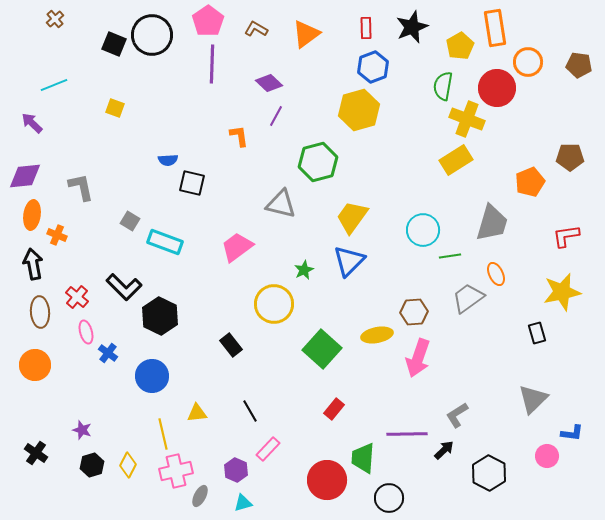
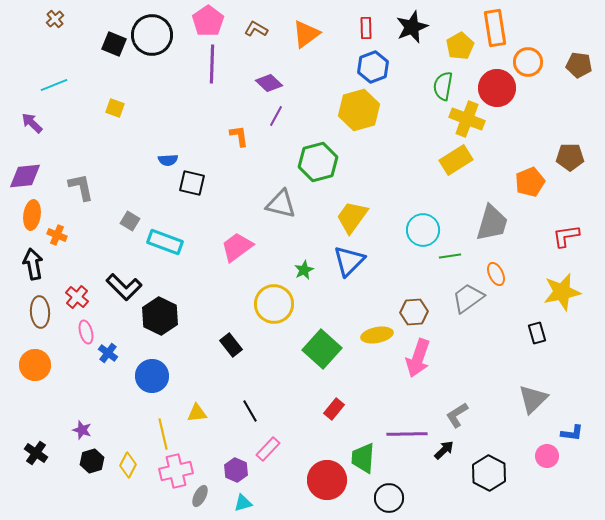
black hexagon at (92, 465): moved 4 px up
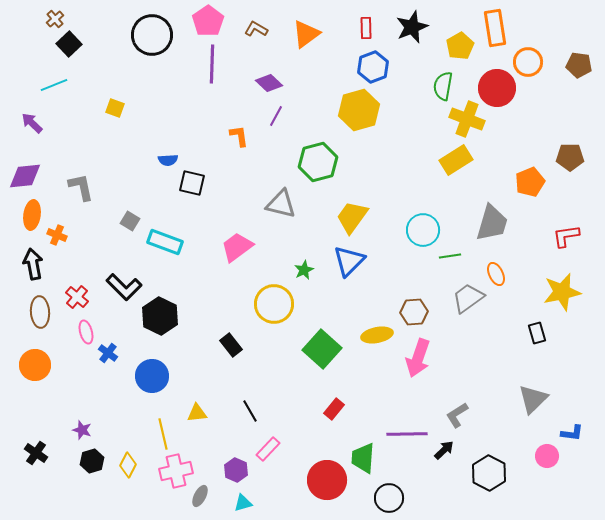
black square at (114, 44): moved 45 px left; rotated 25 degrees clockwise
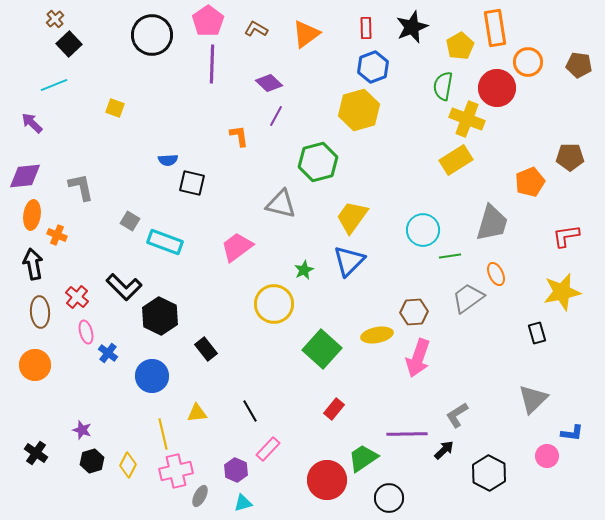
black rectangle at (231, 345): moved 25 px left, 4 px down
green trapezoid at (363, 458): rotated 52 degrees clockwise
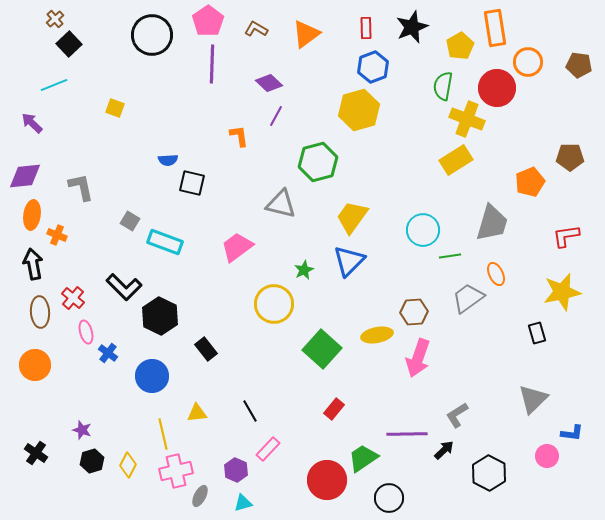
red cross at (77, 297): moved 4 px left, 1 px down
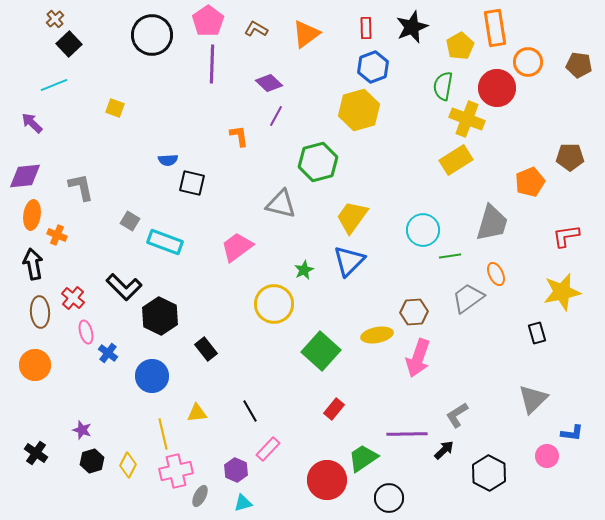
green square at (322, 349): moved 1 px left, 2 px down
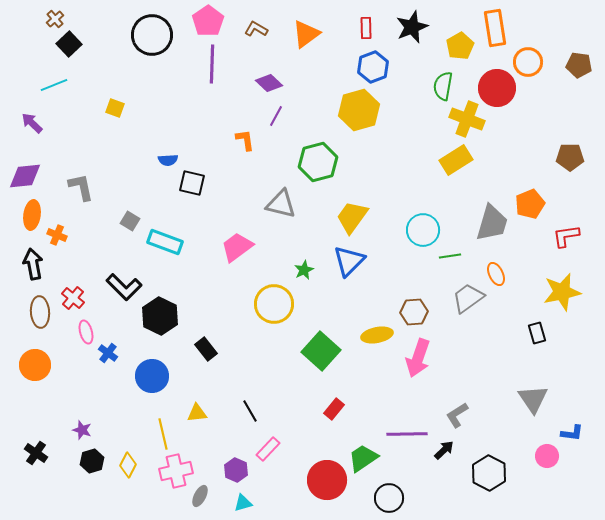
orange L-shape at (239, 136): moved 6 px right, 4 px down
orange pentagon at (530, 182): moved 22 px down
gray triangle at (533, 399): rotated 20 degrees counterclockwise
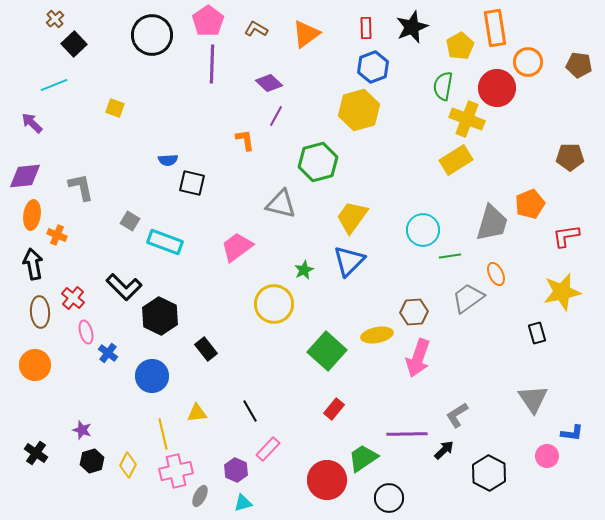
black square at (69, 44): moved 5 px right
green square at (321, 351): moved 6 px right
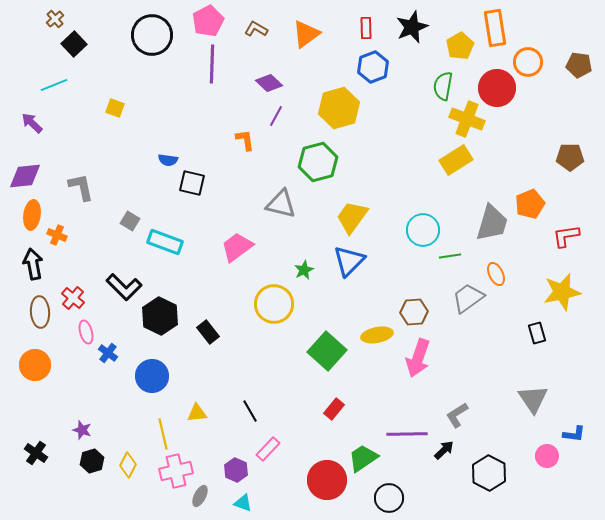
pink pentagon at (208, 21): rotated 8 degrees clockwise
yellow hexagon at (359, 110): moved 20 px left, 2 px up
blue semicircle at (168, 160): rotated 12 degrees clockwise
black rectangle at (206, 349): moved 2 px right, 17 px up
blue L-shape at (572, 433): moved 2 px right, 1 px down
cyan triangle at (243, 503): rotated 36 degrees clockwise
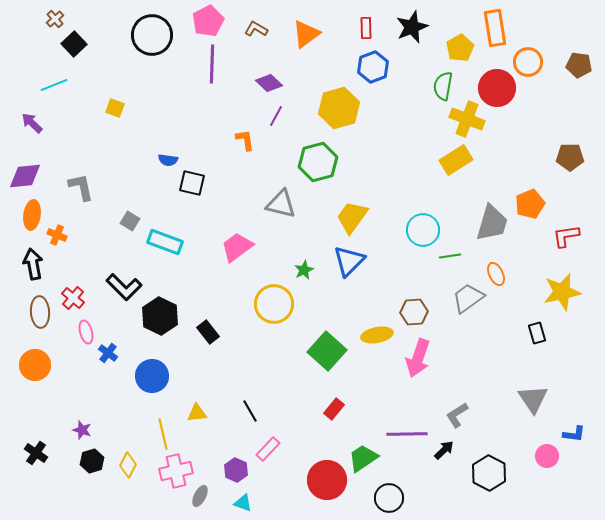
yellow pentagon at (460, 46): moved 2 px down
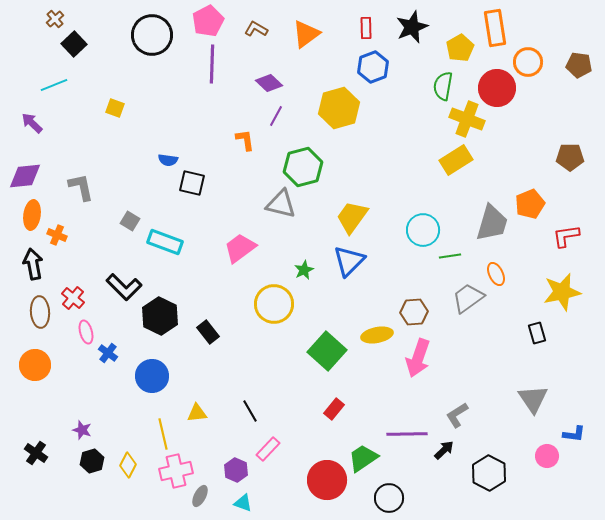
green hexagon at (318, 162): moved 15 px left, 5 px down
pink trapezoid at (237, 247): moved 3 px right, 1 px down
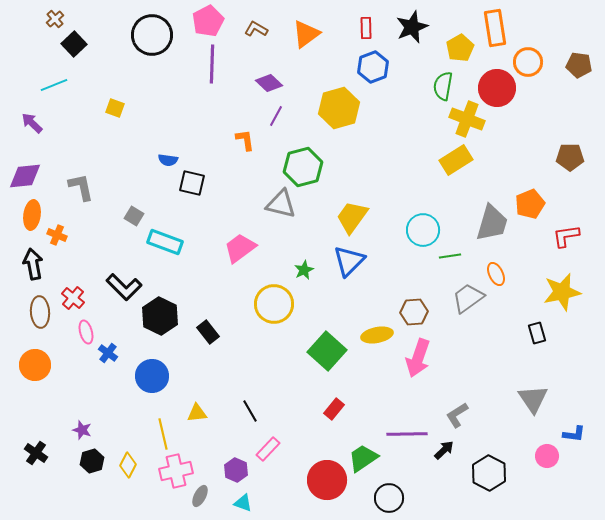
gray square at (130, 221): moved 4 px right, 5 px up
